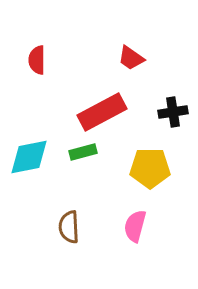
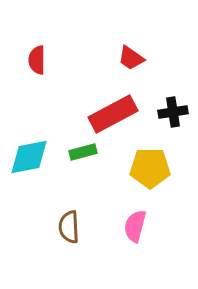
red rectangle: moved 11 px right, 2 px down
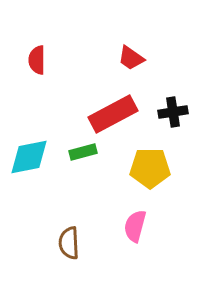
brown semicircle: moved 16 px down
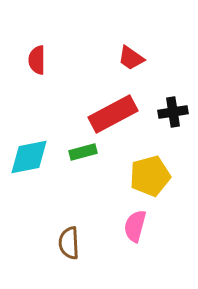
yellow pentagon: moved 8 px down; rotated 15 degrees counterclockwise
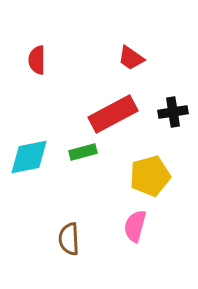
brown semicircle: moved 4 px up
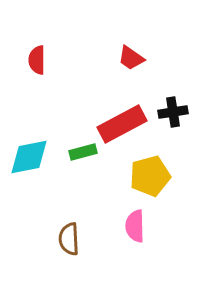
red rectangle: moved 9 px right, 10 px down
pink semicircle: rotated 16 degrees counterclockwise
